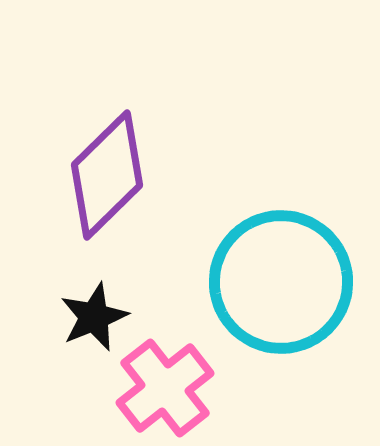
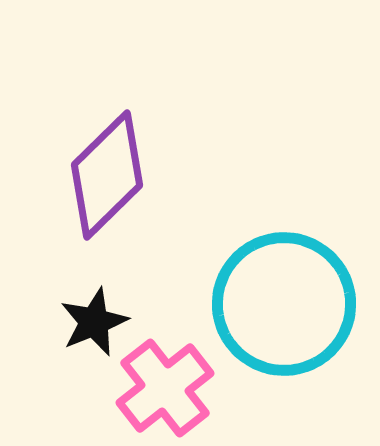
cyan circle: moved 3 px right, 22 px down
black star: moved 5 px down
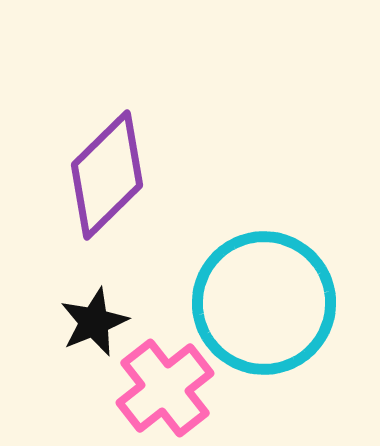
cyan circle: moved 20 px left, 1 px up
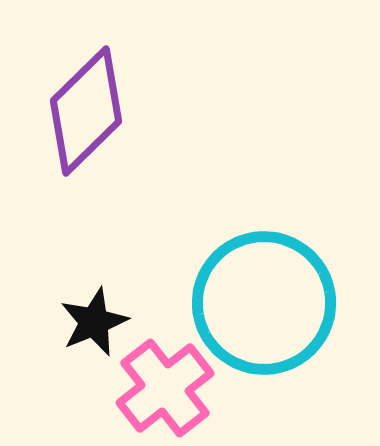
purple diamond: moved 21 px left, 64 px up
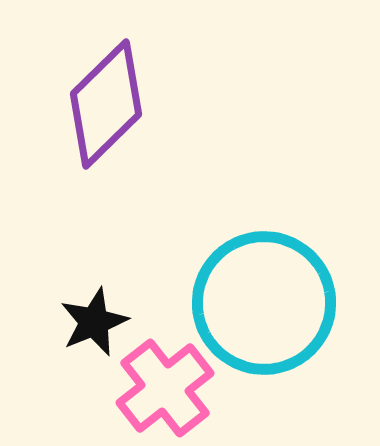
purple diamond: moved 20 px right, 7 px up
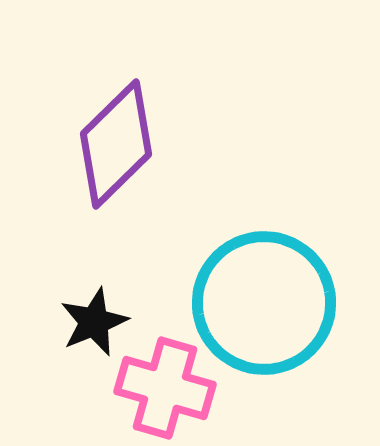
purple diamond: moved 10 px right, 40 px down
pink cross: rotated 36 degrees counterclockwise
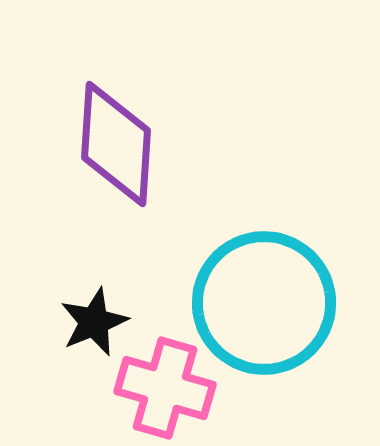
purple diamond: rotated 42 degrees counterclockwise
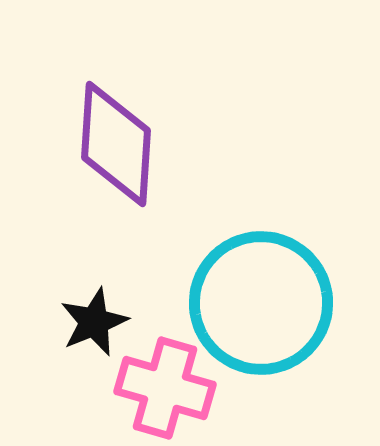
cyan circle: moved 3 px left
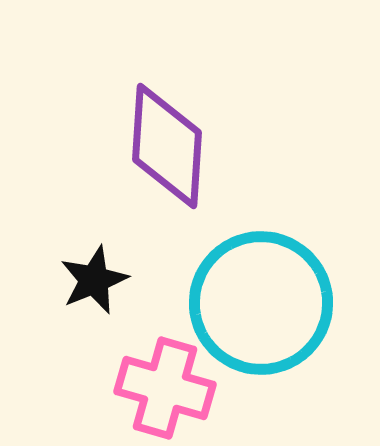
purple diamond: moved 51 px right, 2 px down
black star: moved 42 px up
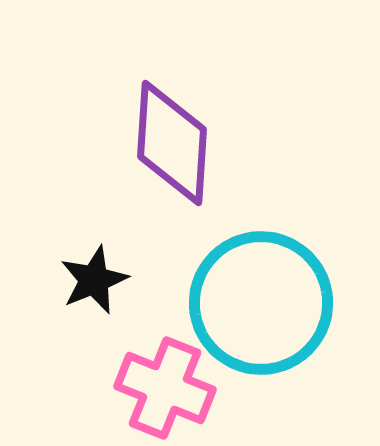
purple diamond: moved 5 px right, 3 px up
pink cross: rotated 6 degrees clockwise
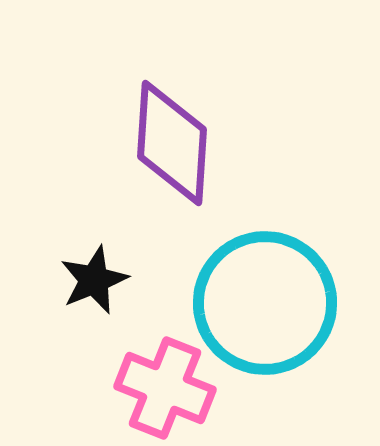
cyan circle: moved 4 px right
